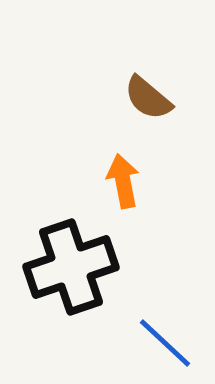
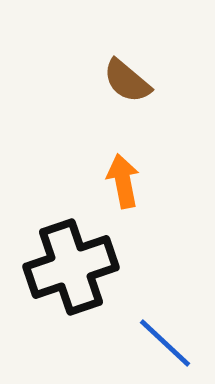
brown semicircle: moved 21 px left, 17 px up
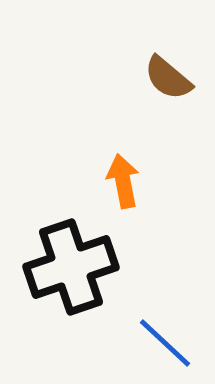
brown semicircle: moved 41 px right, 3 px up
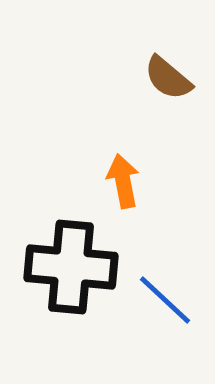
black cross: rotated 24 degrees clockwise
blue line: moved 43 px up
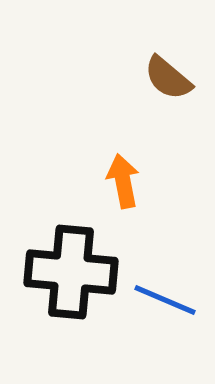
black cross: moved 5 px down
blue line: rotated 20 degrees counterclockwise
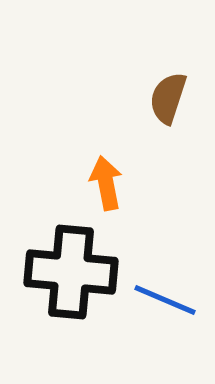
brown semicircle: moved 20 px down; rotated 68 degrees clockwise
orange arrow: moved 17 px left, 2 px down
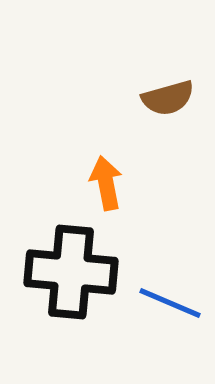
brown semicircle: rotated 124 degrees counterclockwise
blue line: moved 5 px right, 3 px down
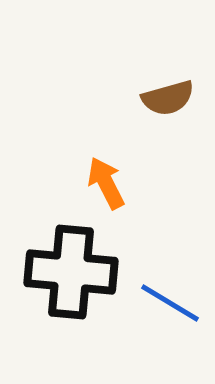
orange arrow: rotated 16 degrees counterclockwise
blue line: rotated 8 degrees clockwise
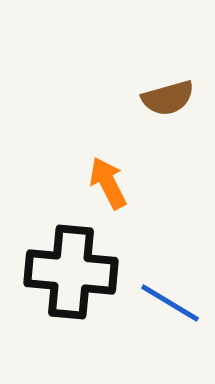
orange arrow: moved 2 px right
